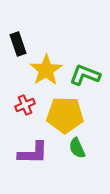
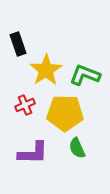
yellow pentagon: moved 2 px up
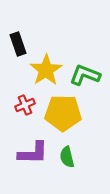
yellow pentagon: moved 2 px left
green semicircle: moved 10 px left, 9 px down; rotated 10 degrees clockwise
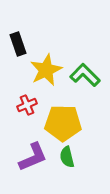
yellow star: rotated 8 degrees clockwise
green L-shape: rotated 24 degrees clockwise
red cross: moved 2 px right
yellow pentagon: moved 10 px down
purple L-shape: moved 4 px down; rotated 24 degrees counterclockwise
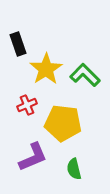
yellow star: moved 1 px up; rotated 8 degrees counterclockwise
yellow pentagon: rotated 6 degrees clockwise
green semicircle: moved 7 px right, 12 px down
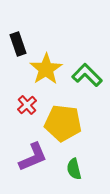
green L-shape: moved 2 px right
red cross: rotated 18 degrees counterclockwise
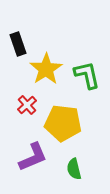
green L-shape: rotated 32 degrees clockwise
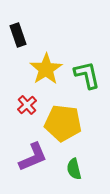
black rectangle: moved 9 px up
